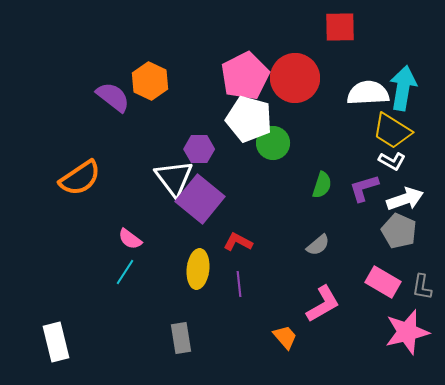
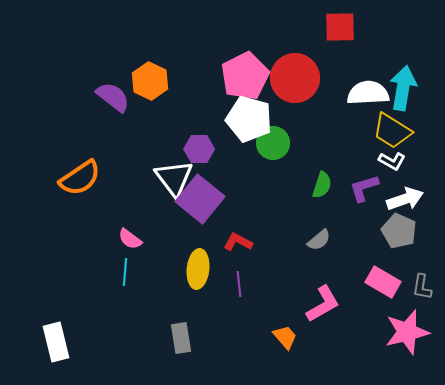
gray semicircle: moved 1 px right, 5 px up
cyan line: rotated 28 degrees counterclockwise
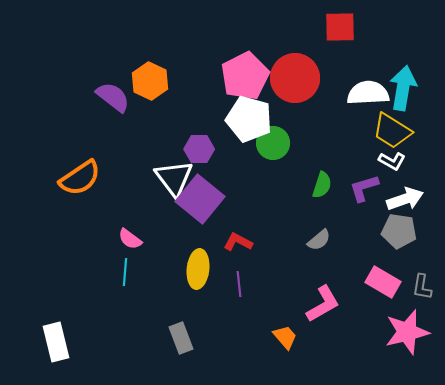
gray pentagon: rotated 16 degrees counterclockwise
gray rectangle: rotated 12 degrees counterclockwise
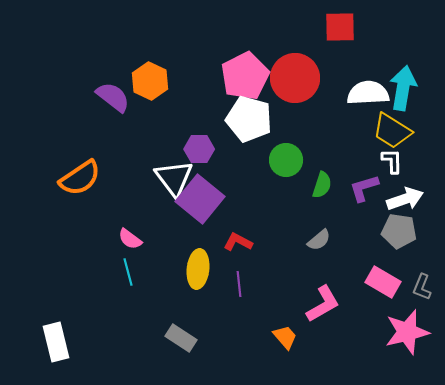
green circle: moved 13 px right, 17 px down
white L-shape: rotated 120 degrees counterclockwise
cyan line: moved 3 px right; rotated 20 degrees counterclockwise
gray L-shape: rotated 12 degrees clockwise
gray rectangle: rotated 36 degrees counterclockwise
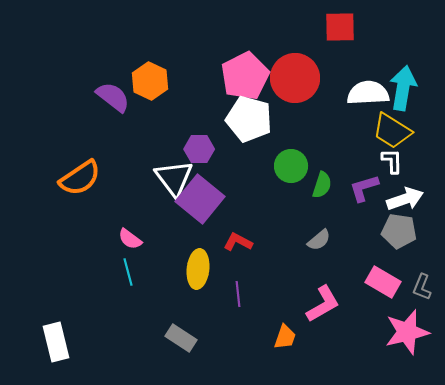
green circle: moved 5 px right, 6 px down
purple line: moved 1 px left, 10 px down
orange trapezoid: rotated 60 degrees clockwise
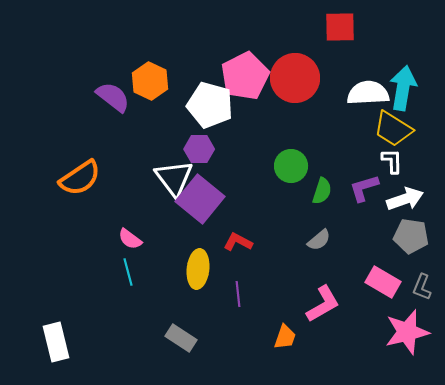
white pentagon: moved 39 px left, 14 px up
yellow trapezoid: moved 1 px right, 2 px up
green semicircle: moved 6 px down
gray pentagon: moved 12 px right, 5 px down
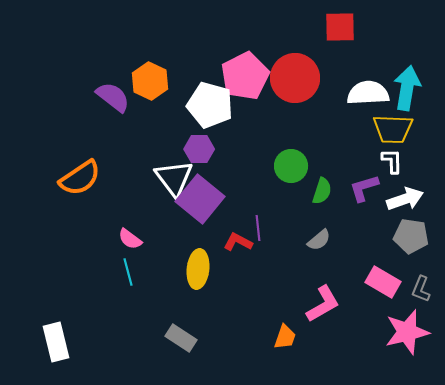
cyan arrow: moved 4 px right
yellow trapezoid: rotated 30 degrees counterclockwise
gray L-shape: moved 1 px left, 2 px down
purple line: moved 20 px right, 66 px up
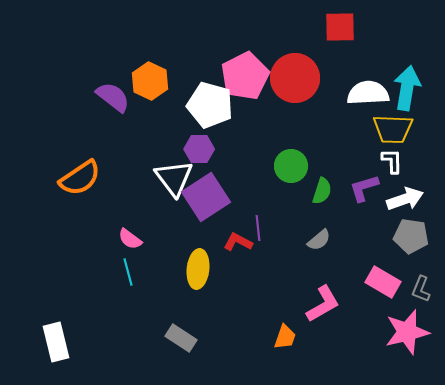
purple square: moved 6 px right, 2 px up; rotated 18 degrees clockwise
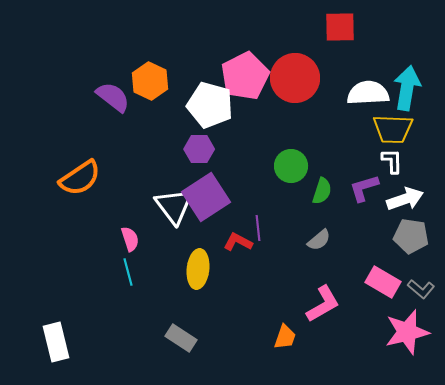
white triangle: moved 28 px down
pink semicircle: rotated 145 degrees counterclockwise
gray L-shape: rotated 72 degrees counterclockwise
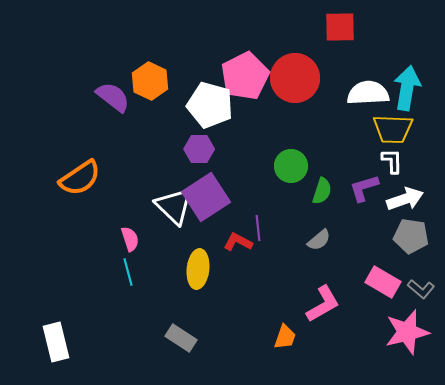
white triangle: rotated 9 degrees counterclockwise
